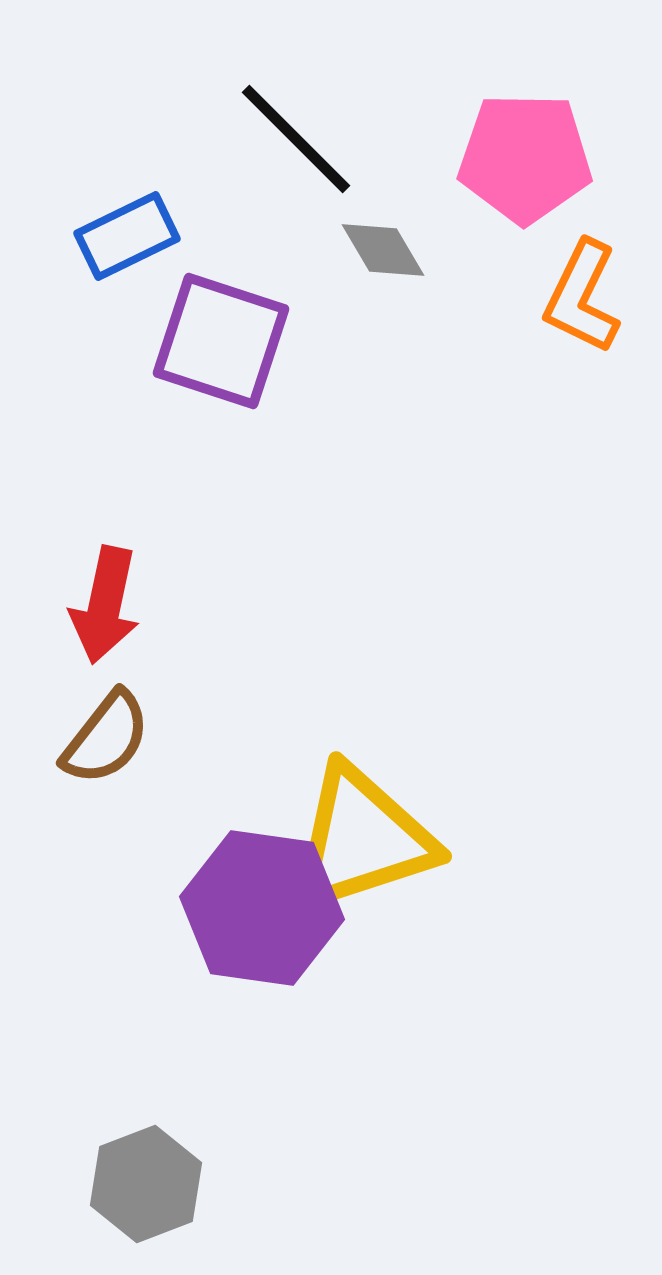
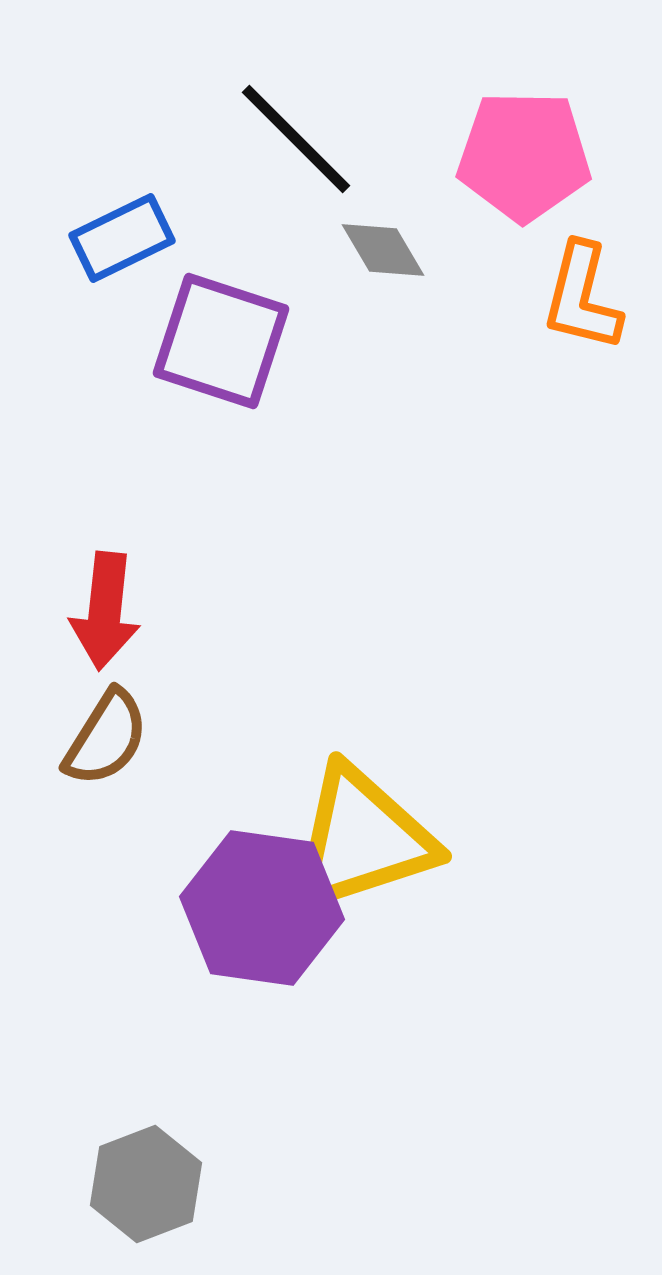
pink pentagon: moved 1 px left, 2 px up
blue rectangle: moved 5 px left, 2 px down
orange L-shape: rotated 12 degrees counterclockwise
red arrow: moved 6 px down; rotated 6 degrees counterclockwise
brown semicircle: rotated 6 degrees counterclockwise
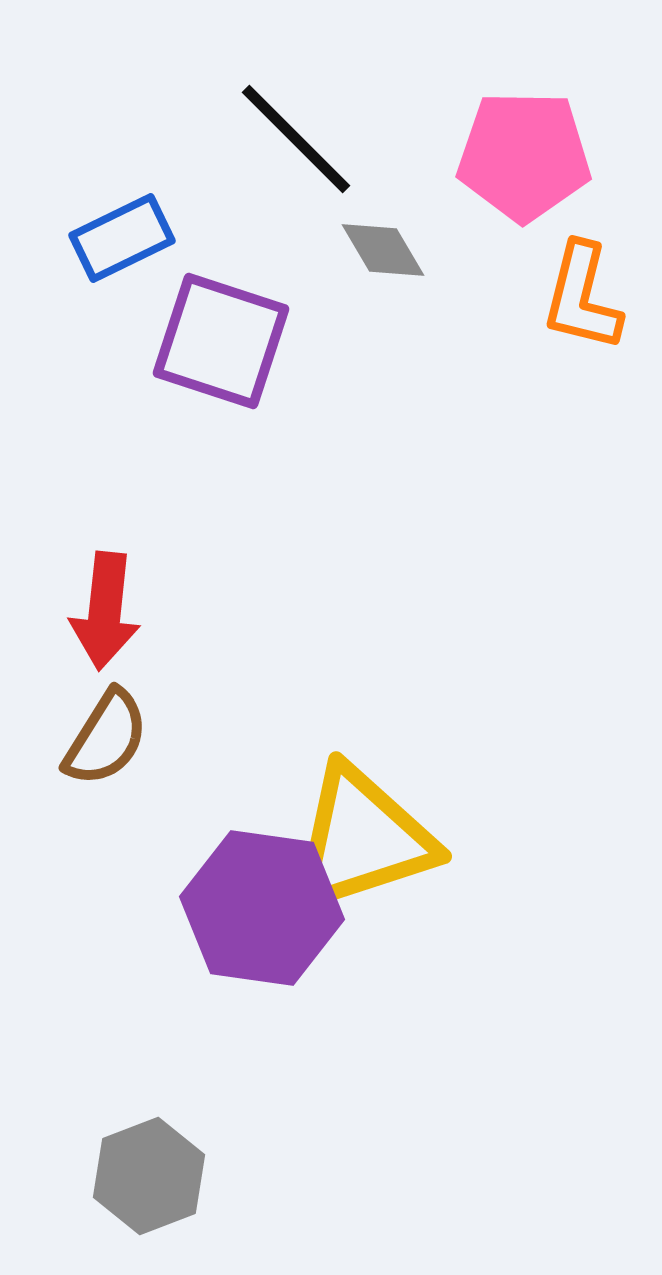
gray hexagon: moved 3 px right, 8 px up
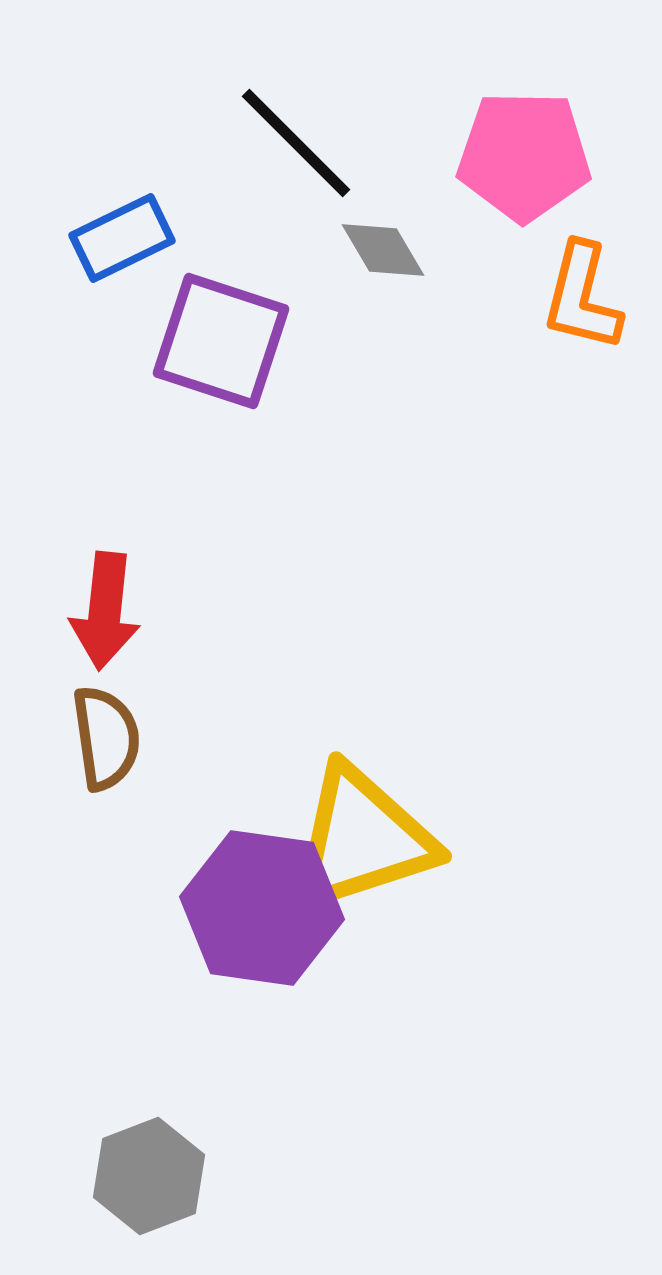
black line: moved 4 px down
brown semicircle: rotated 40 degrees counterclockwise
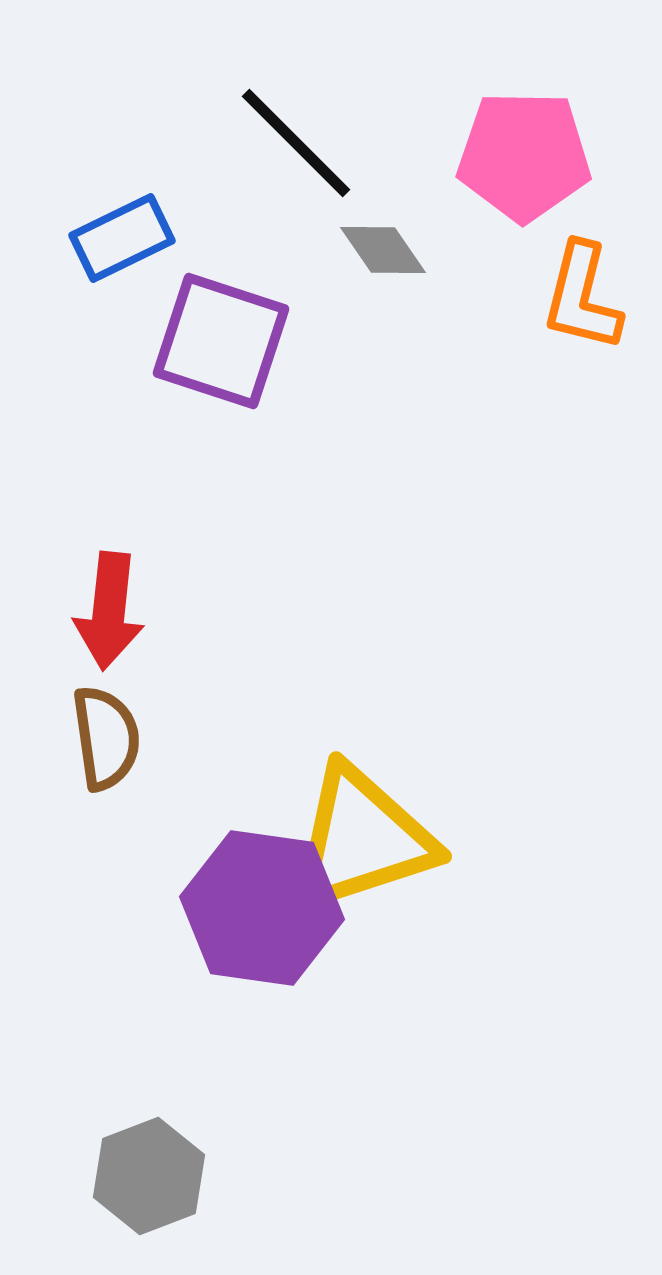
gray diamond: rotated 4 degrees counterclockwise
red arrow: moved 4 px right
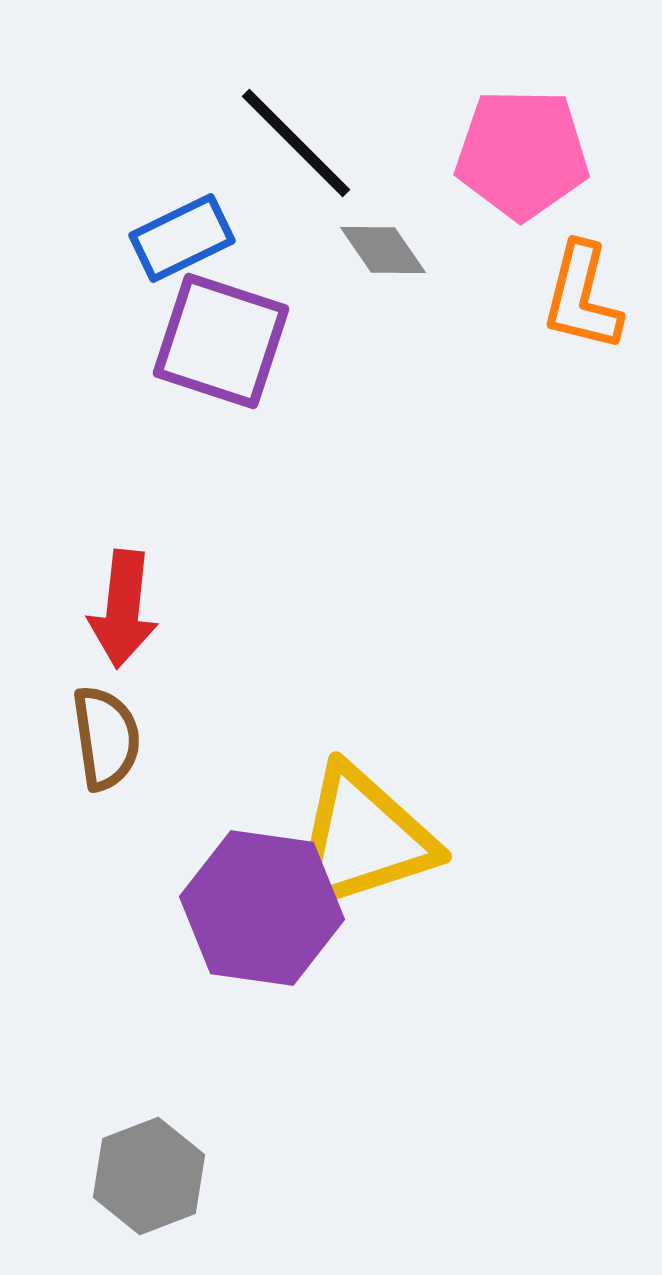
pink pentagon: moved 2 px left, 2 px up
blue rectangle: moved 60 px right
red arrow: moved 14 px right, 2 px up
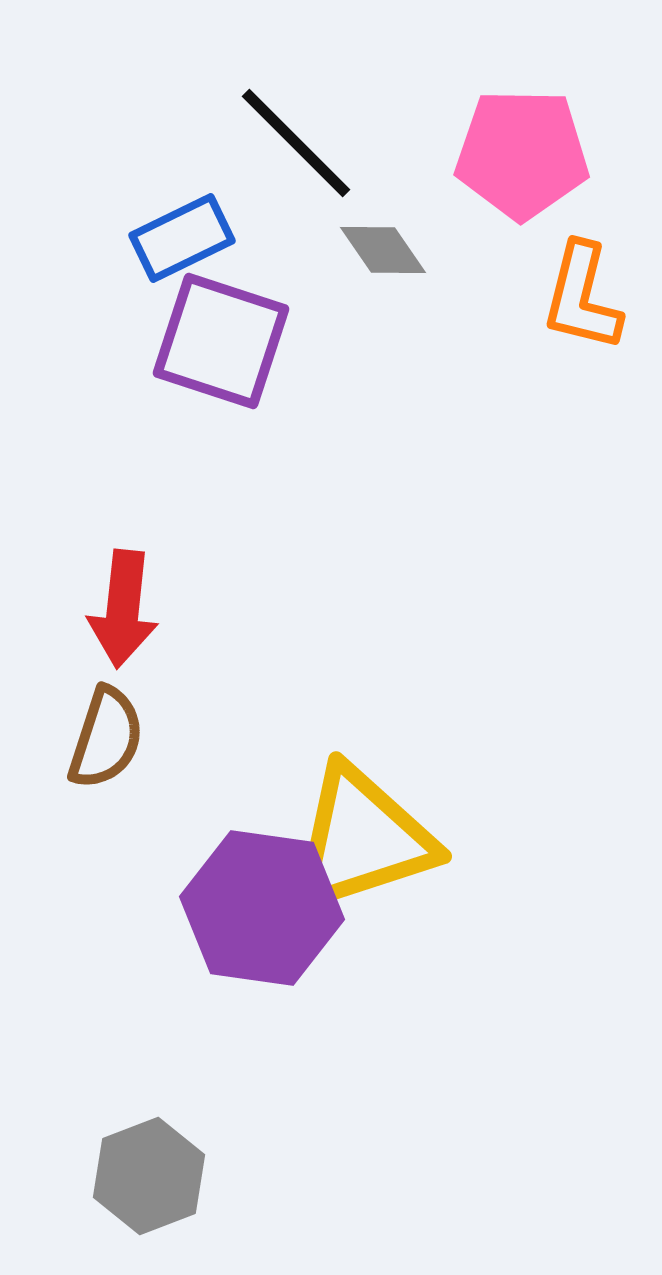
brown semicircle: rotated 26 degrees clockwise
